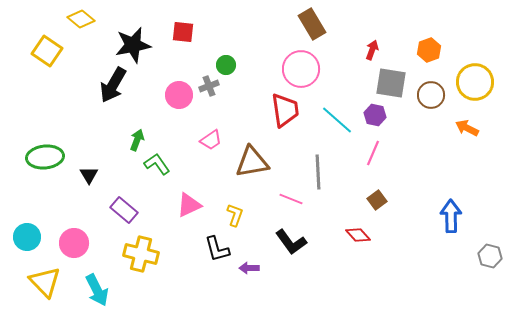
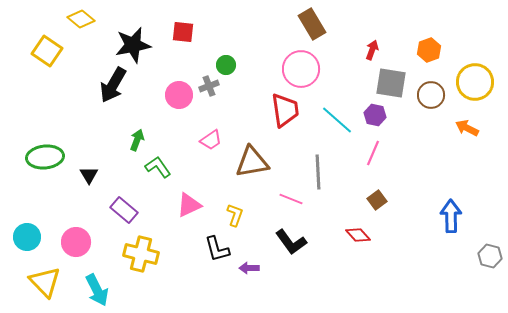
green L-shape at (157, 164): moved 1 px right, 3 px down
pink circle at (74, 243): moved 2 px right, 1 px up
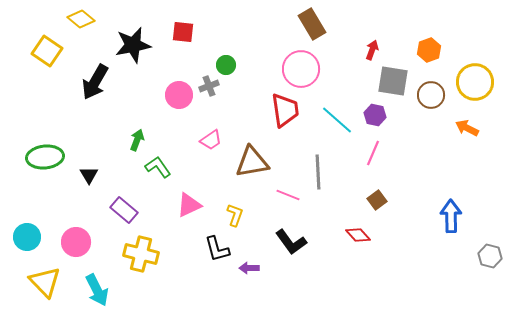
gray square at (391, 83): moved 2 px right, 2 px up
black arrow at (113, 85): moved 18 px left, 3 px up
pink line at (291, 199): moved 3 px left, 4 px up
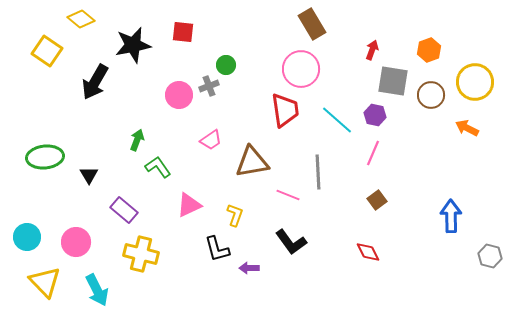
red diamond at (358, 235): moved 10 px right, 17 px down; rotated 15 degrees clockwise
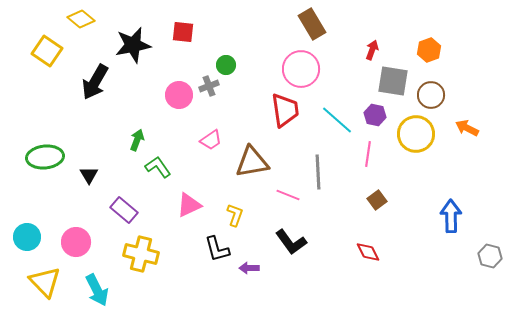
yellow circle at (475, 82): moved 59 px left, 52 px down
pink line at (373, 153): moved 5 px left, 1 px down; rotated 15 degrees counterclockwise
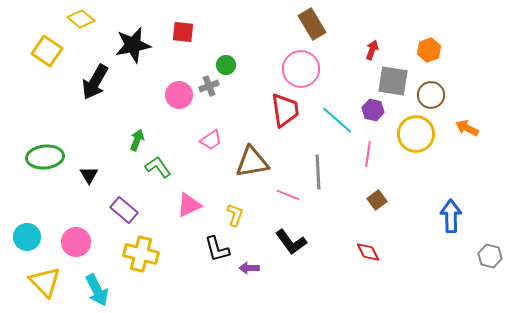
purple hexagon at (375, 115): moved 2 px left, 5 px up
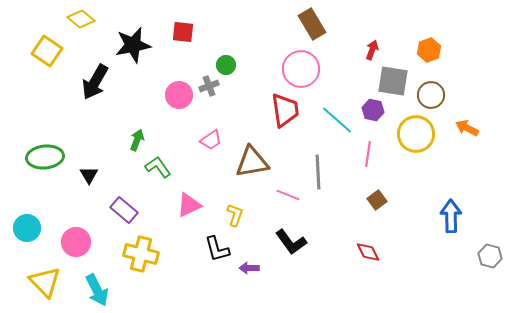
cyan circle at (27, 237): moved 9 px up
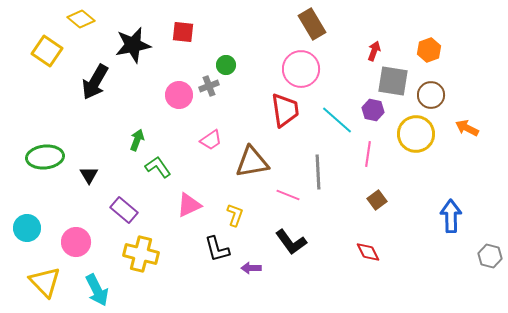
red arrow at (372, 50): moved 2 px right, 1 px down
purple arrow at (249, 268): moved 2 px right
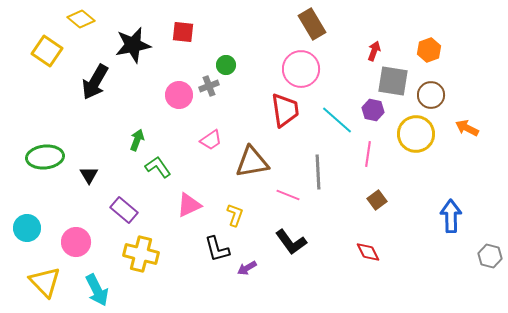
purple arrow at (251, 268): moved 4 px left; rotated 30 degrees counterclockwise
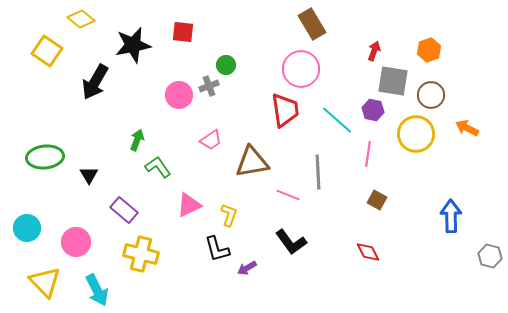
brown square at (377, 200): rotated 24 degrees counterclockwise
yellow L-shape at (235, 215): moved 6 px left
